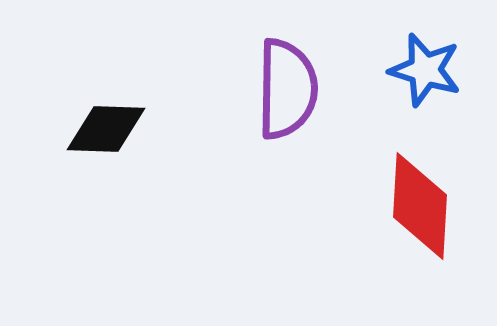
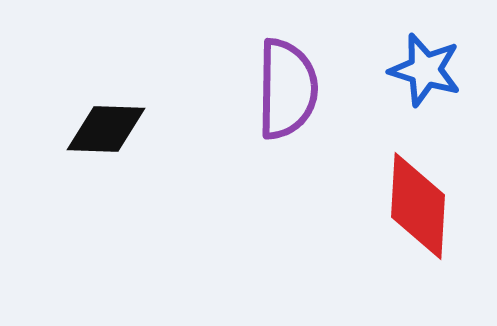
red diamond: moved 2 px left
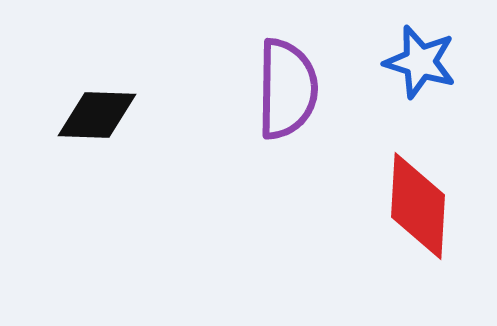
blue star: moved 5 px left, 8 px up
black diamond: moved 9 px left, 14 px up
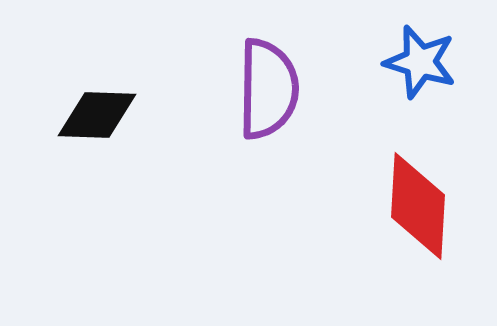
purple semicircle: moved 19 px left
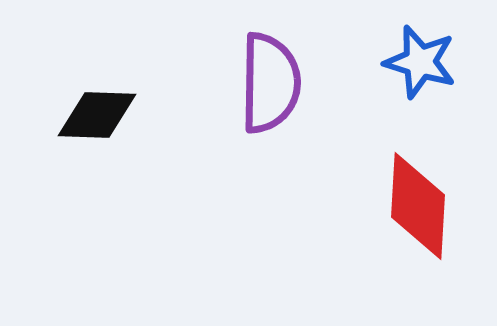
purple semicircle: moved 2 px right, 6 px up
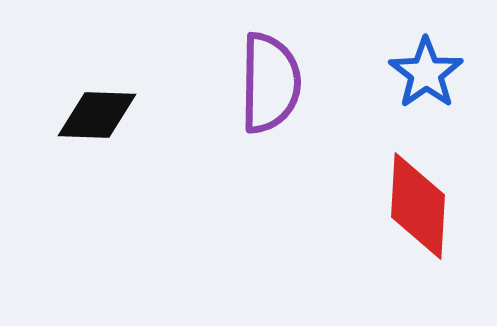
blue star: moved 6 px right, 11 px down; rotated 20 degrees clockwise
